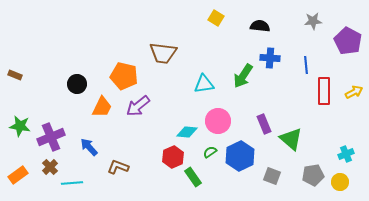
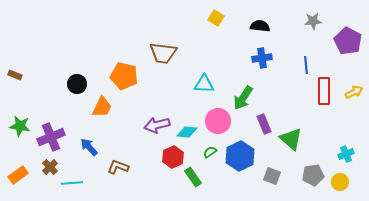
blue cross: moved 8 px left; rotated 12 degrees counterclockwise
green arrow: moved 22 px down
cyan triangle: rotated 10 degrees clockwise
purple arrow: moved 19 px right, 19 px down; rotated 25 degrees clockwise
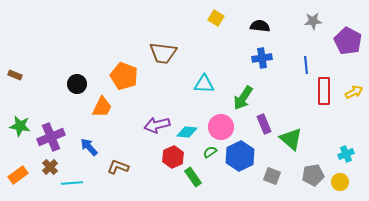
orange pentagon: rotated 8 degrees clockwise
pink circle: moved 3 px right, 6 px down
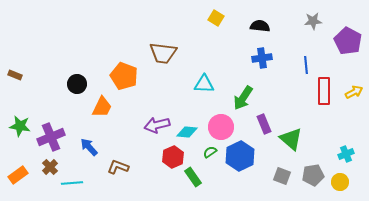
gray square: moved 10 px right
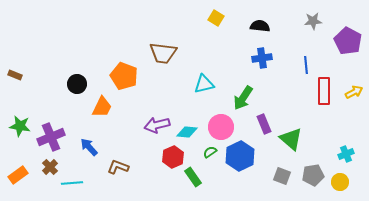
cyan triangle: rotated 15 degrees counterclockwise
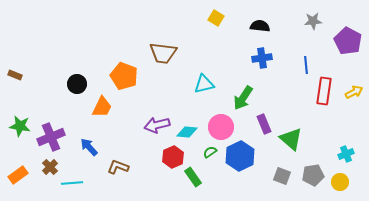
red rectangle: rotated 8 degrees clockwise
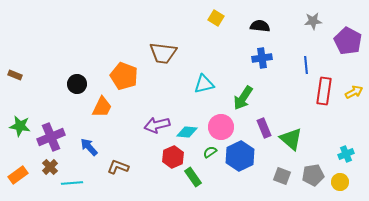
purple rectangle: moved 4 px down
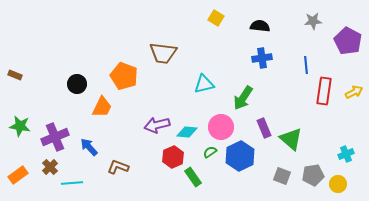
purple cross: moved 4 px right
yellow circle: moved 2 px left, 2 px down
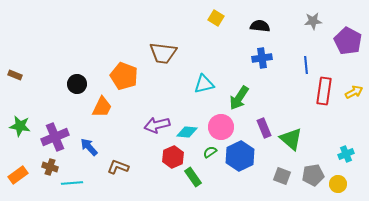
green arrow: moved 4 px left
brown cross: rotated 28 degrees counterclockwise
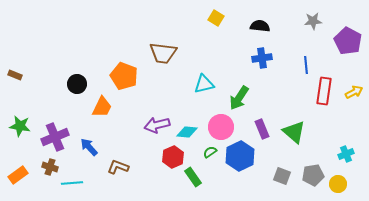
purple rectangle: moved 2 px left, 1 px down
green triangle: moved 3 px right, 7 px up
